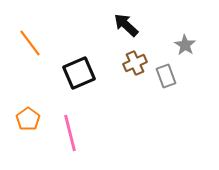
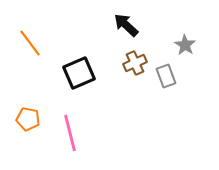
orange pentagon: rotated 25 degrees counterclockwise
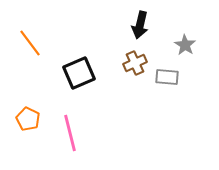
black arrow: moved 14 px right; rotated 120 degrees counterclockwise
gray rectangle: moved 1 px right, 1 px down; rotated 65 degrees counterclockwise
orange pentagon: rotated 15 degrees clockwise
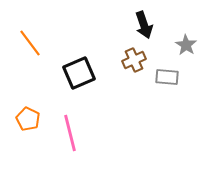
black arrow: moved 4 px right; rotated 32 degrees counterclockwise
gray star: moved 1 px right
brown cross: moved 1 px left, 3 px up
